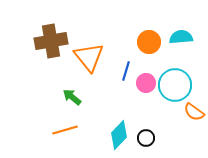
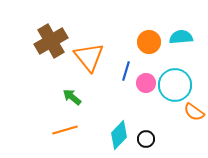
brown cross: rotated 20 degrees counterclockwise
black circle: moved 1 px down
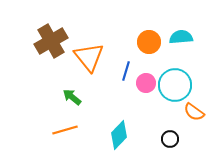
black circle: moved 24 px right
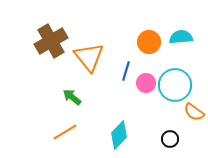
orange line: moved 2 px down; rotated 15 degrees counterclockwise
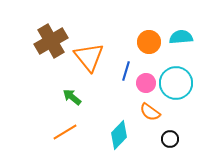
cyan circle: moved 1 px right, 2 px up
orange semicircle: moved 44 px left
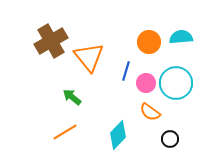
cyan diamond: moved 1 px left
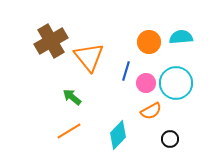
orange semicircle: moved 1 px right, 1 px up; rotated 65 degrees counterclockwise
orange line: moved 4 px right, 1 px up
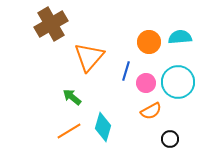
cyan semicircle: moved 1 px left
brown cross: moved 17 px up
orange triangle: rotated 20 degrees clockwise
cyan circle: moved 2 px right, 1 px up
cyan diamond: moved 15 px left, 8 px up; rotated 28 degrees counterclockwise
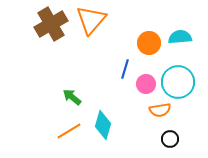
orange circle: moved 1 px down
orange triangle: moved 2 px right, 37 px up
blue line: moved 1 px left, 2 px up
pink circle: moved 1 px down
orange semicircle: moved 9 px right, 1 px up; rotated 20 degrees clockwise
cyan diamond: moved 2 px up
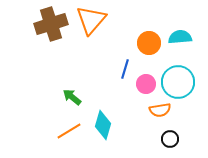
brown cross: rotated 12 degrees clockwise
